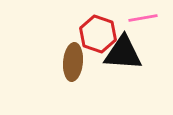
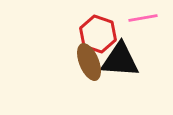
black triangle: moved 3 px left, 7 px down
brown ellipse: moved 16 px right; rotated 27 degrees counterclockwise
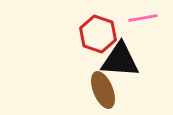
brown ellipse: moved 14 px right, 28 px down
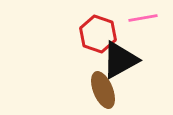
black triangle: rotated 33 degrees counterclockwise
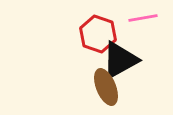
brown ellipse: moved 3 px right, 3 px up
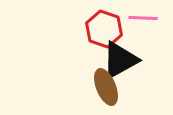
pink line: rotated 12 degrees clockwise
red hexagon: moved 6 px right, 5 px up
